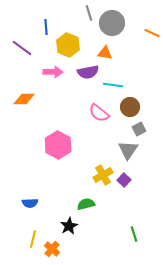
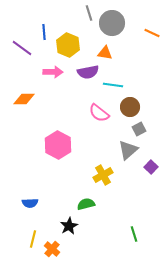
blue line: moved 2 px left, 5 px down
gray triangle: rotated 15 degrees clockwise
purple square: moved 27 px right, 13 px up
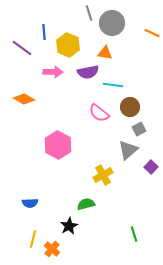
orange diamond: rotated 30 degrees clockwise
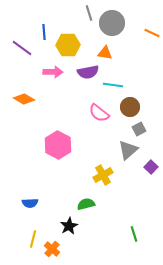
yellow hexagon: rotated 25 degrees counterclockwise
